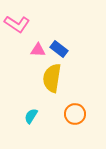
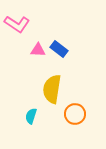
yellow semicircle: moved 11 px down
cyan semicircle: rotated 14 degrees counterclockwise
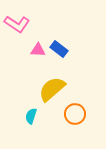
yellow semicircle: rotated 40 degrees clockwise
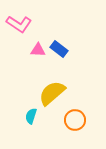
pink L-shape: moved 2 px right
yellow semicircle: moved 4 px down
orange circle: moved 6 px down
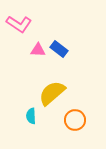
cyan semicircle: rotated 21 degrees counterclockwise
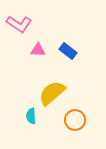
blue rectangle: moved 9 px right, 2 px down
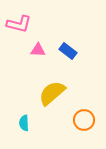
pink L-shape: rotated 20 degrees counterclockwise
cyan semicircle: moved 7 px left, 7 px down
orange circle: moved 9 px right
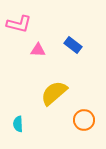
blue rectangle: moved 5 px right, 6 px up
yellow semicircle: moved 2 px right
cyan semicircle: moved 6 px left, 1 px down
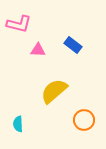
yellow semicircle: moved 2 px up
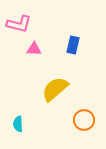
blue rectangle: rotated 66 degrees clockwise
pink triangle: moved 4 px left, 1 px up
yellow semicircle: moved 1 px right, 2 px up
